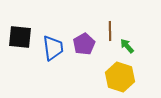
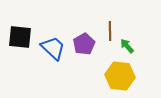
blue trapezoid: rotated 40 degrees counterclockwise
yellow hexagon: moved 1 px up; rotated 12 degrees counterclockwise
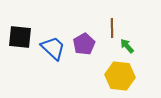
brown line: moved 2 px right, 3 px up
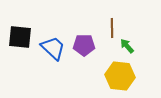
purple pentagon: moved 1 px down; rotated 30 degrees clockwise
